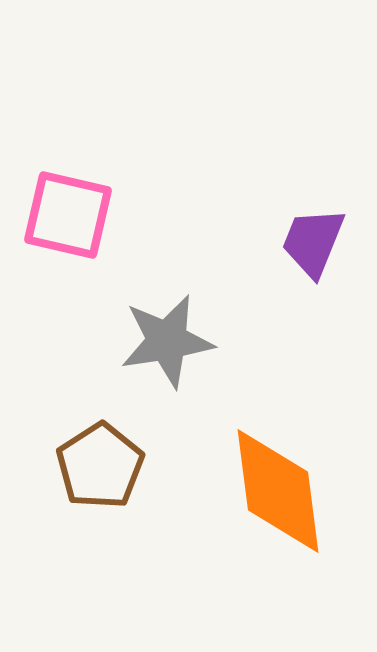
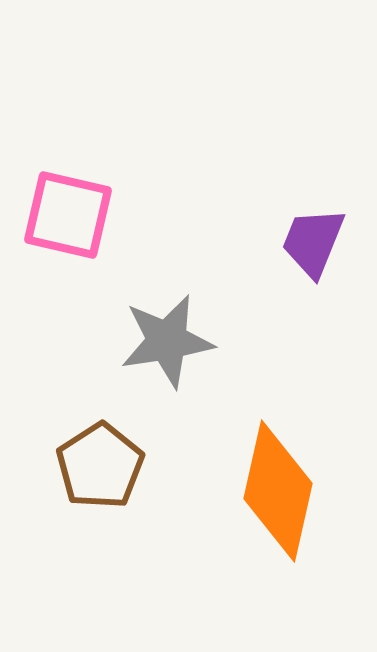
orange diamond: rotated 20 degrees clockwise
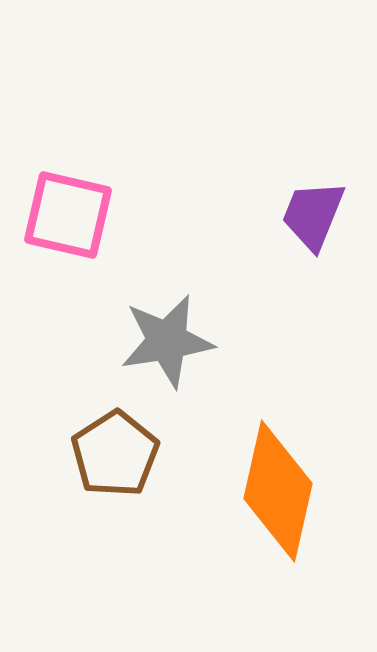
purple trapezoid: moved 27 px up
brown pentagon: moved 15 px right, 12 px up
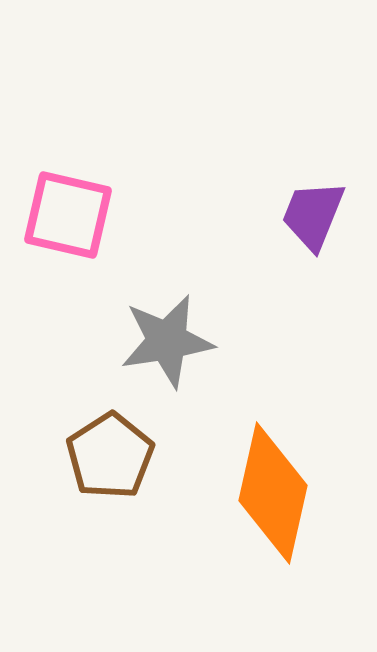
brown pentagon: moved 5 px left, 2 px down
orange diamond: moved 5 px left, 2 px down
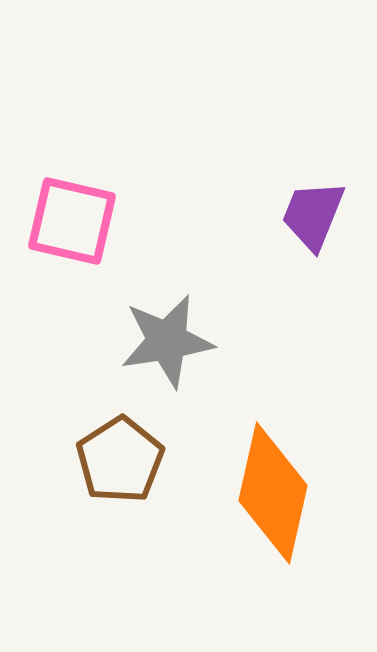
pink square: moved 4 px right, 6 px down
brown pentagon: moved 10 px right, 4 px down
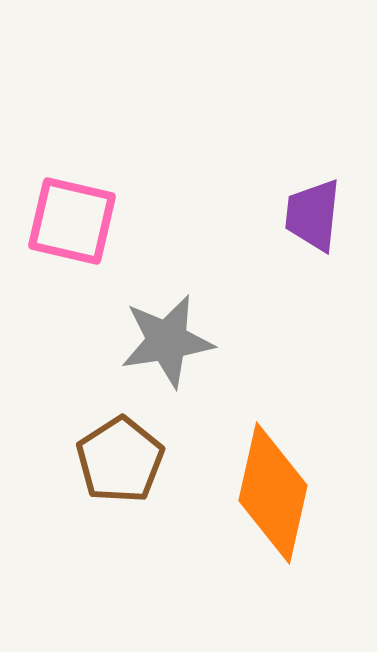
purple trapezoid: rotated 16 degrees counterclockwise
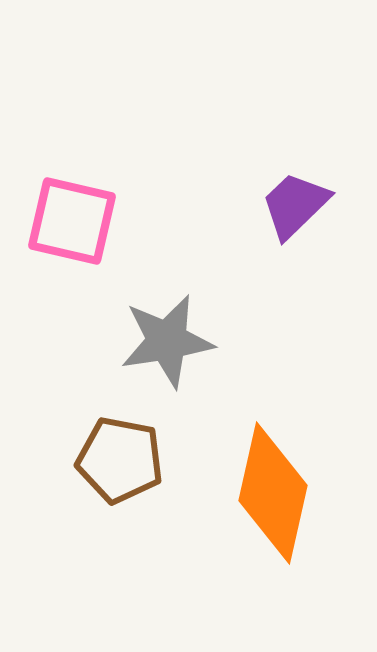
purple trapezoid: moved 18 px left, 10 px up; rotated 40 degrees clockwise
brown pentagon: rotated 28 degrees counterclockwise
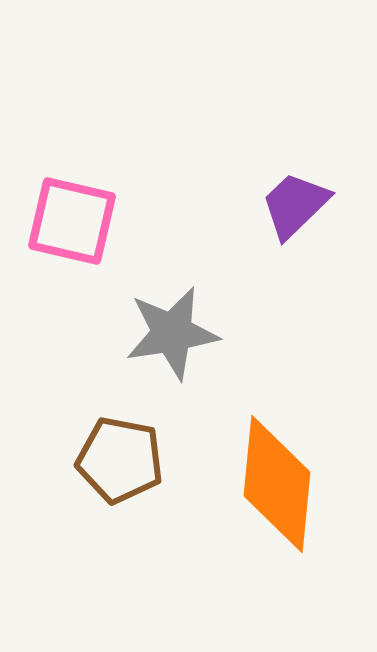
gray star: moved 5 px right, 8 px up
orange diamond: moved 4 px right, 9 px up; rotated 7 degrees counterclockwise
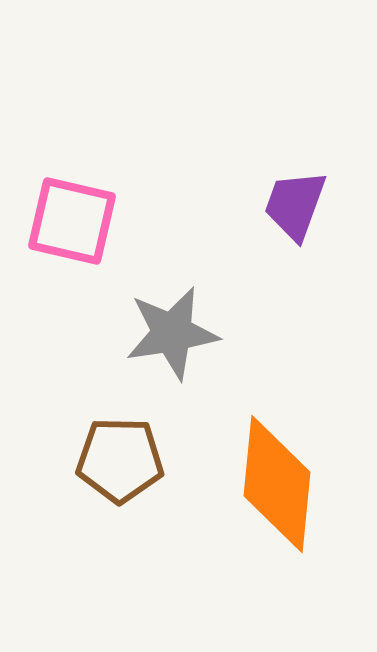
purple trapezoid: rotated 26 degrees counterclockwise
brown pentagon: rotated 10 degrees counterclockwise
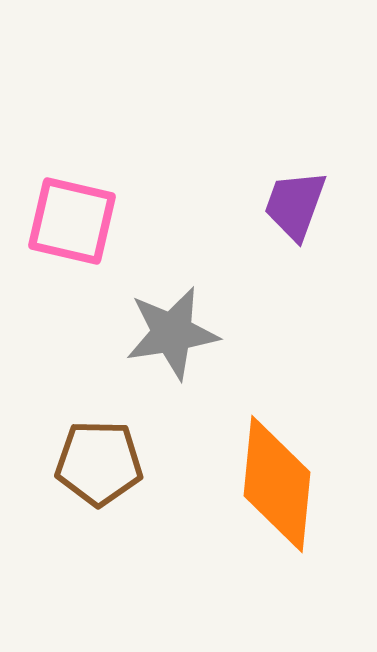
brown pentagon: moved 21 px left, 3 px down
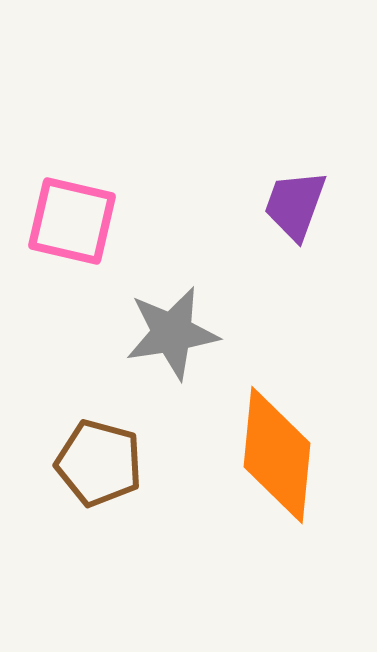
brown pentagon: rotated 14 degrees clockwise
orange diamond: moved 29 px up
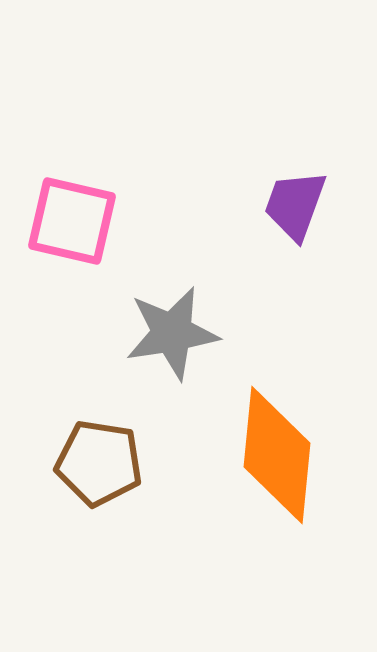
brown pentagon: rotated 6 degrees counterclockwise
